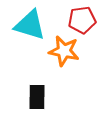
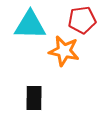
cyan triangle: rotated 16 degrees counterclockwise
black rectangle: moved 3 px left, 1 px down
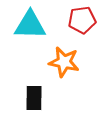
orange star: moved 11 px down
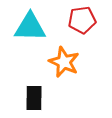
cyan triangle: moved 2 px down
orange star: rotated 12 degrees clockwise
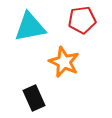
cyan triangle: rotated 12 degrees counterclockwise
black rectangle: rotated 25 degrees counterclockwise
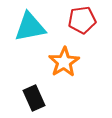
orange star: rotated 16 degrees clockwise
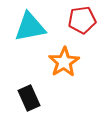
black rectangle: moved 5 px left
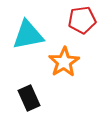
cyan triangle: moved 2 px left, 8 px down
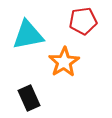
red pentagon: moved 1 px right, 1 px down
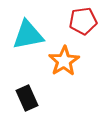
orange star: moved 1 px up
black rectangle: moved 2 px left
